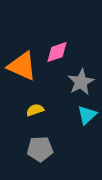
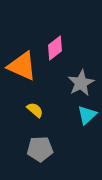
pink diamond: moved 2 px left, 4 px up; rotated 20 degrees counterclockwise
gray star: moved 1 px down
yellow semicircle: rotated 60 degrees clockwise
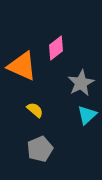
pink diamond: moved 1 px right
gray pentagon: rotated 20 degrees counterclockwise
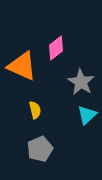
gray star: moved 1 px up; rotated 12 degrees counterclockwise
yellow semicircle: rotated 36 degrees clockwise
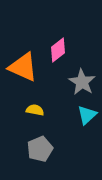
pink diamond: moved 2 px right, 2 px down
orange triangle: moved 1 px right, 1 px down
gray star: moved 1 px right
yellow semicircle: rotated 66 degrees counterclockwise
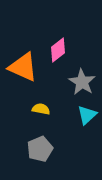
yellow semicircle: moved 6 px right, 1 px up
